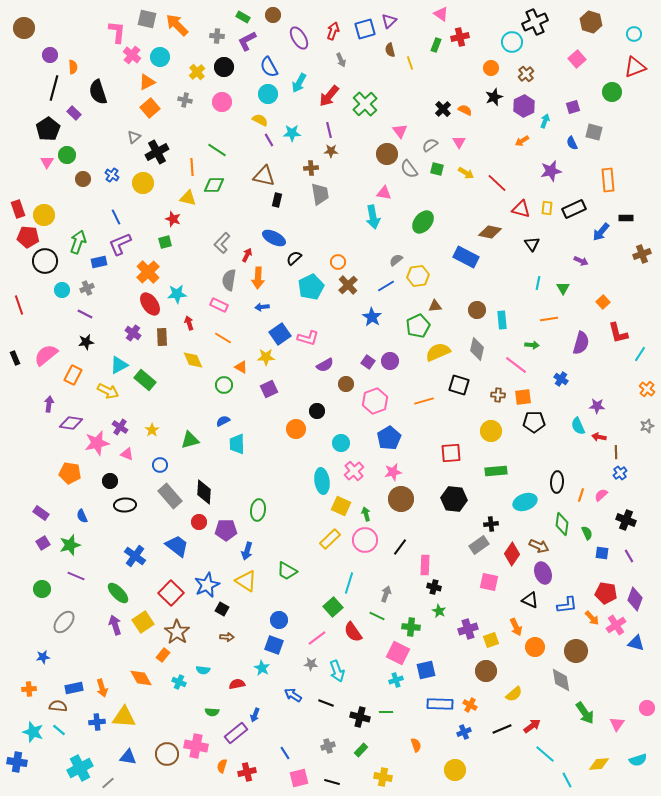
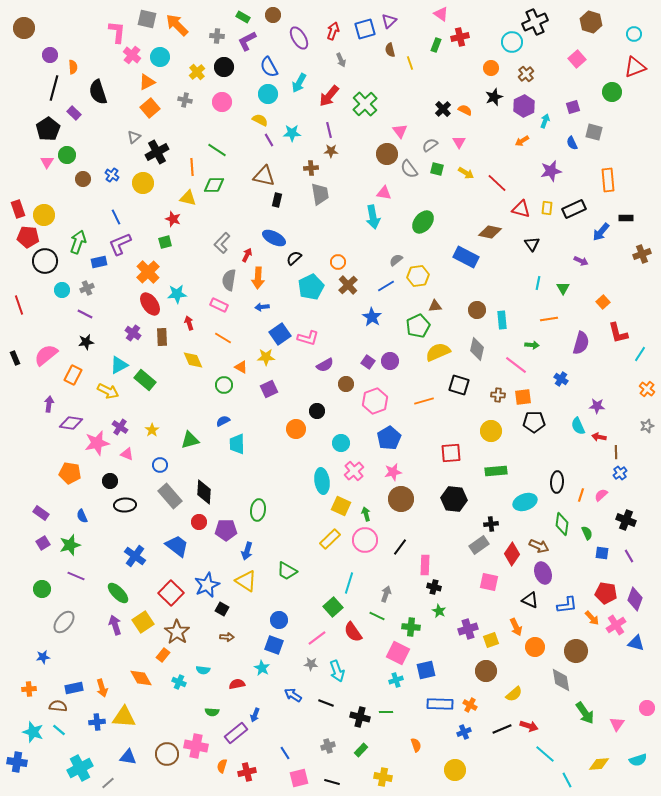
red arrow at (532, 726): moved 3 px left; rotated 54 degrees clockwise
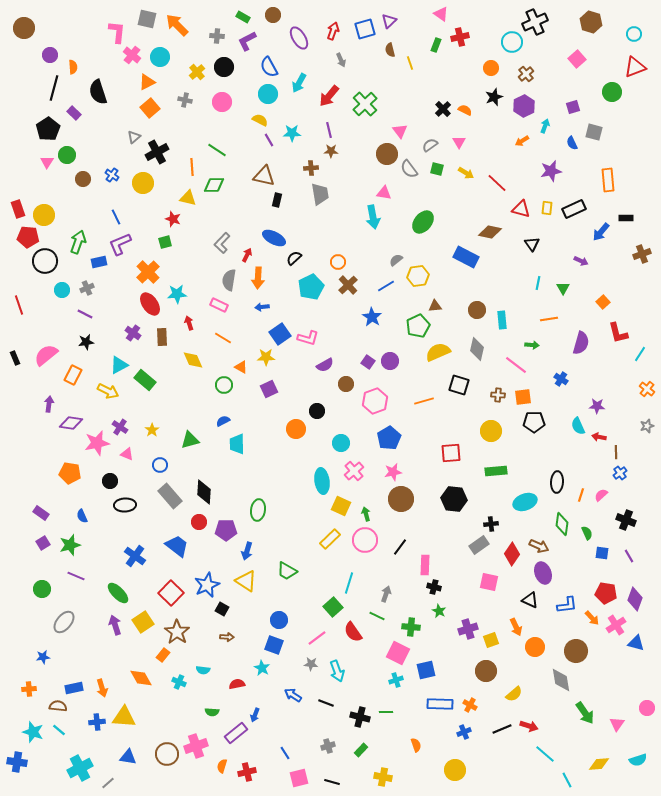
cyan arrow at (545, 121): moved 5 px down
pink cross at (196, 746): rotated 30 degrees counterclockwise
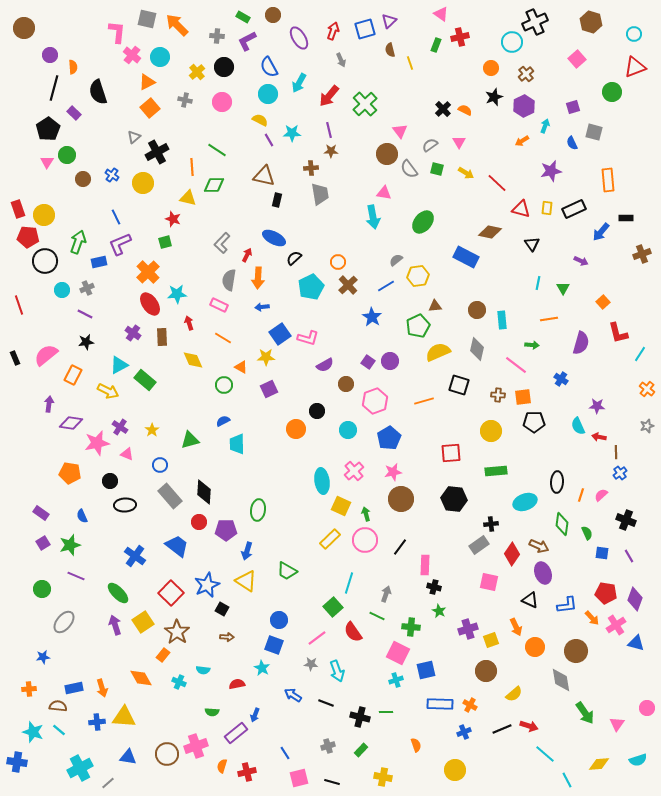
cyan circle at (341, 443): moved 7 px right, 13 px up
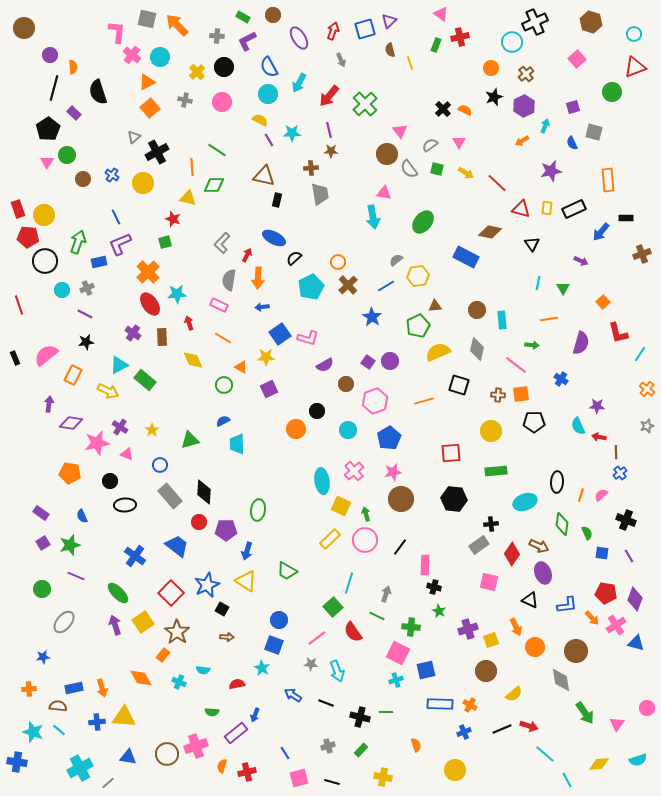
orange square at (523, 397): moved 2 px left, 3 px up
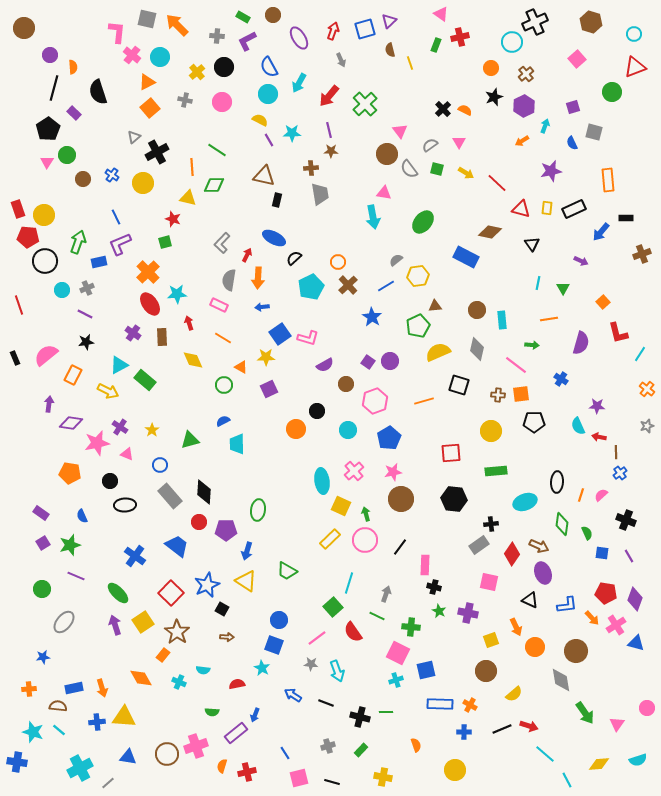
purple cross at (468, 629): moved 16 px up; rotated 30 degrees clockwise
blue cross at (464, 732): rotated 24 degrees clockwise
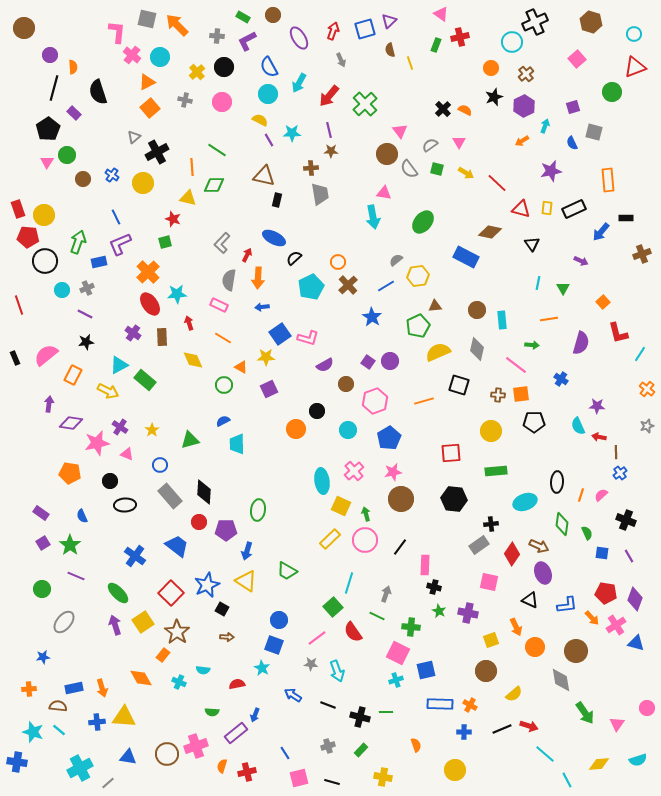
green star at (70, 545): rotated 20 degrees counterclockwise
black line at (326, 703): moved 2 px right, 2 px down
